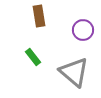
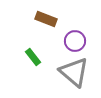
brown rectangle: moved 7 px right, 3 px down; rotated 60 degrees counterclockwise
purple circle: moved 8 px left, 11 px down
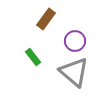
brown rectangle: rotated 75 degrees counterclockwise
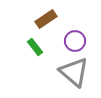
brown rectangle: rotated 20 degrees clockwise
green rectangle: moved 2 px right, 10 px up
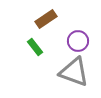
purple circle: moved 3 px right
gray triangle: rotated 20 degrees counterclockwise
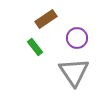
purple circle: moved 1 px left, 3 px up
gray triangle: rotated 36 degrees clockwise
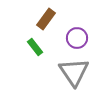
brown rectangle: rotated 20 degrees counterclockwise
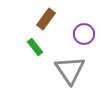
purple circle: moved 7 px right, 4 px up
gray triangle: moved 4 px left, 2 px up
